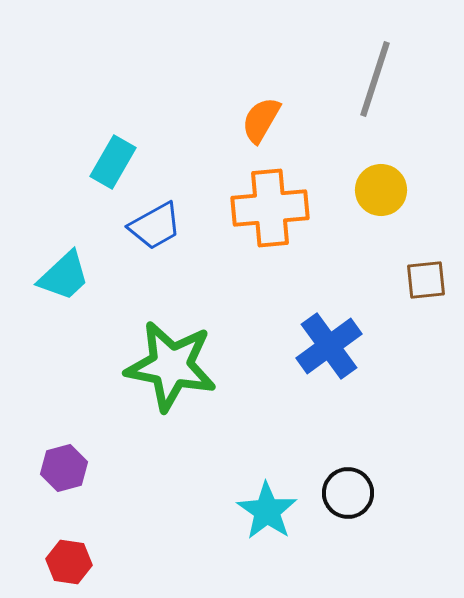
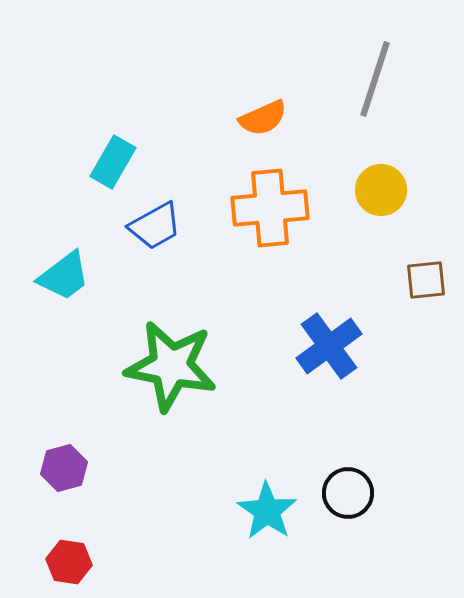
orange semicircle: moved 2 px right, 2 px up; rotated 144 degrees counterclockwise
cyan trapezoid: rotated 6 degrees clockwise
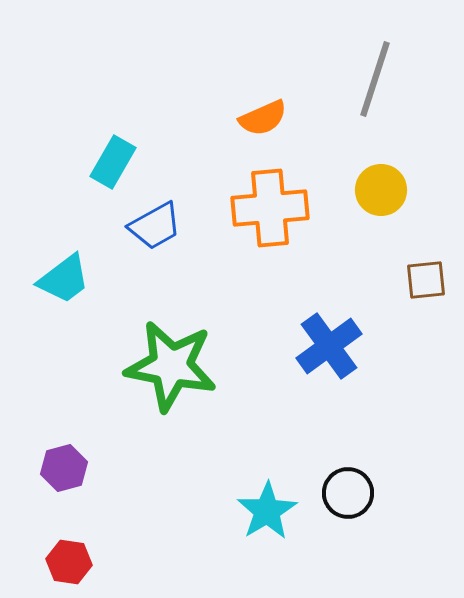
cyan trapezoid: moved 3 px down
cyan star: rotated 6 degrees clockwise
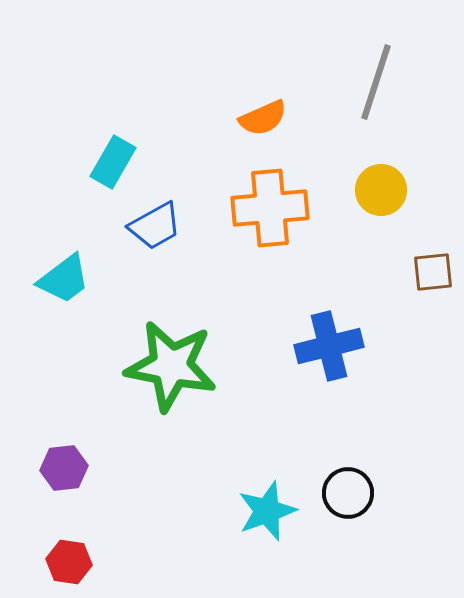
gray line: moved 1 px right, 3 px down
brown square: moved 7 px right, 8 px up
blue cross: rotated 22 degrees clockwise
purple hexagon: rotated 9 degrees clockwise
cyan star: rotated 12 degrees clockwise
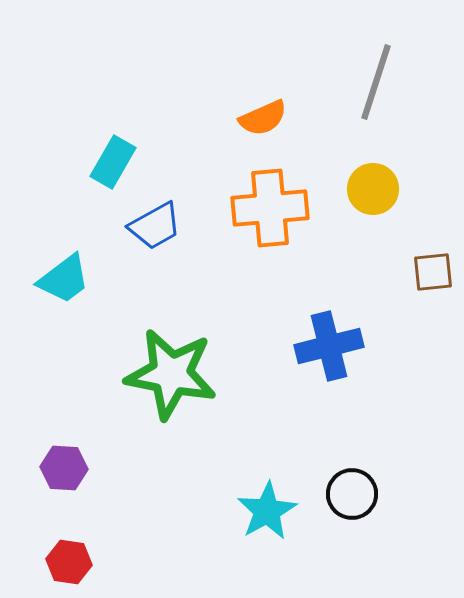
yellow circle: moved 8 px left, 1 px up
green star: moved 8 px down
purple hexagon: rotated 9 degrees clockwise
black circle: moved 4 px right, 1 px down
cyan star: rotated 10 degrees counterclockwise
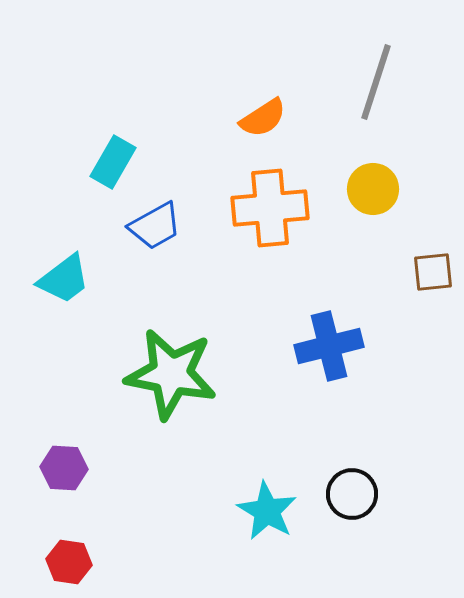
orange semicircle: rotated 9 degrees counterclockwise
cyan star: rotated 12 degrees counterclockwise
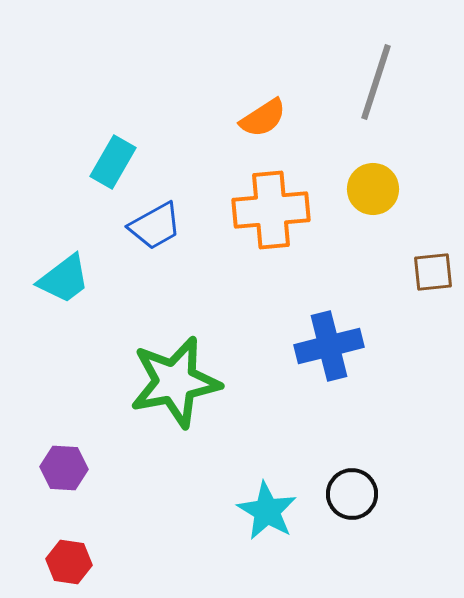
orange cross: moved 1 px right, 2 px down
green star: moved 4 px right, 8 px down; rotated 22 degrees counterclockwise
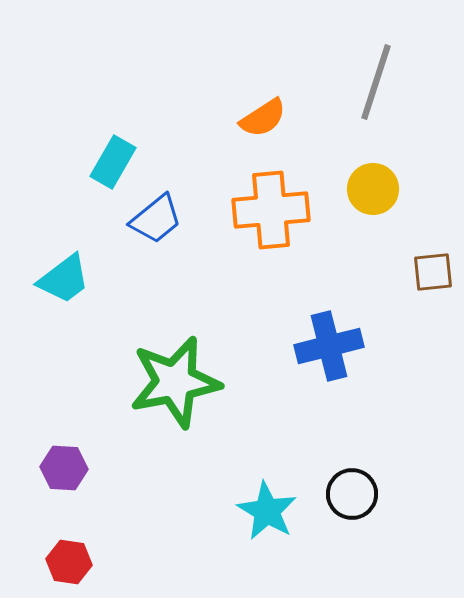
blue trapezoid: moved 1 px right, 7 px up; rotated 10 degrees counterclockwise
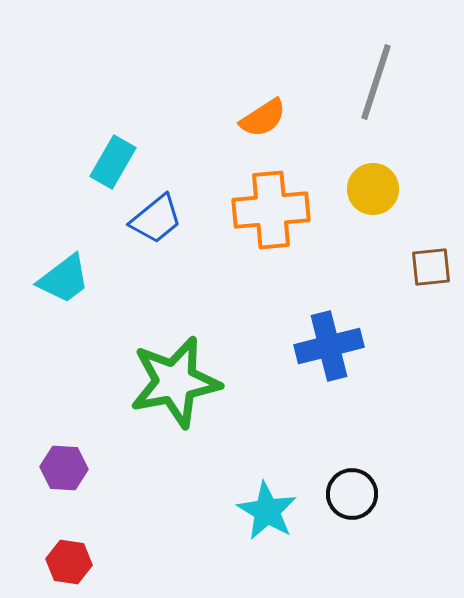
brown square: moved 2 px left, 5 px up
